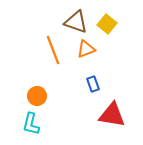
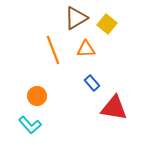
brown triangle: moved 4 px up; rotated 50 degrees counterclockwise
orange triangle: rotated 18 degrees clockwise
blue rectangle: moved 1 px left, 1 px up; rotated 21 degrees counterclockwise
red triangle: moved 2 px right, 7 px up
cyan L-shape: moved 1 px left, 1 px down; rotated 55 degrees counterclockwise
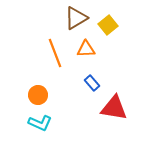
yellow square: moved 1 px right, 1 px down; rotated 12 degrees clockwise
orange line: moved 2 px right, 3 px down
orange circle: moved 1 px right, 1 px up
cyan L-shape: moved 10 px right, 2 px up; rotated 25 degrees counterclockwise
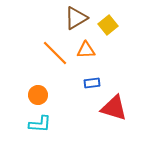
orange triangle: moved 1 px down
orange line: rotated 24 degrees counterclockwise
blue rectangle: rotated 56 degrees counterclockwise
red triangle: rotated 8 degrees clockwise
cyan L-shape: moved 1 px down; rotated 20 degrees counterclockwise
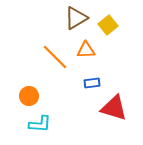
orange line: moved 4 px down
orange circle: moved 9 px left, 1 px down
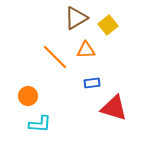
orange circle: moved 1 px left
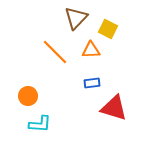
brown triangle: rotated 15 degrees counterclockwise
yellow square: moved 4 px down; rotated 24 degrees counterclockwise
orange triangle: moved 5 px right
orange line: moved 5 px up
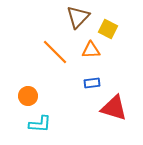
brown triangle: moved 2 px right, 1 px up
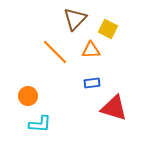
brown triangle: moved 3 px left, 2 px down
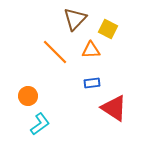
red triangle: rotated 16 degrees clockwise
cyan L-shape: rotated 40 degrees counterclockwise
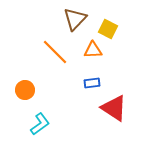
orange triangle: moved 2 px right
orange circle: moved 3 px left, 6 px up
